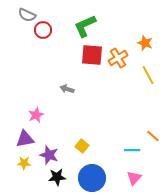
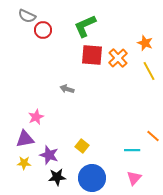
gray semicircle: moved 1 px down
orange cross: rotated 12 degrees counterclockwise
yellow line: moved 1 px right, 4 px up
pink star: moved 2 px down
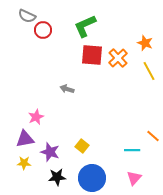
purple star: moved 1 px right, 3 px up
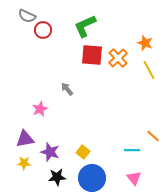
yellow line: moved 1 px up
gray arrow: rotated 32 degrees clockwise
pink star: moved 4 px right, 8 px up
yellow square: moved 1 px right, 6 px down
pink triangle: rotated 21 degrees counterclockwise
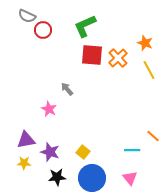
pink star: moved 9 px right; rotated 21 degrees counterclockwise
purple triangle: moved 1 px right, 1 px down
pink triangle: moved 4 px left
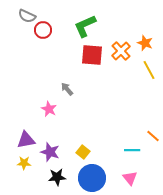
orange cross: moved 3 px right, 7 px up
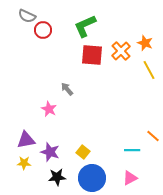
pink triangle: rotated 42 degrees clockwise
